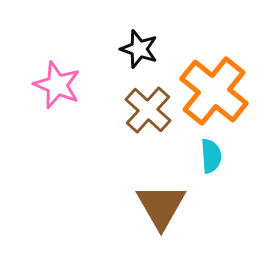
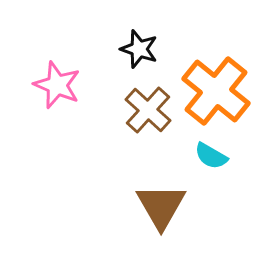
orange cross: moved 2 px right
cyan semicircle: rotated 124 degrees clockwise
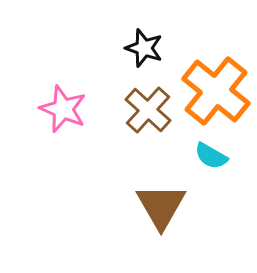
black star: moved 5 px right, 1 px up
pink star: moved 6 px right, 24 px down
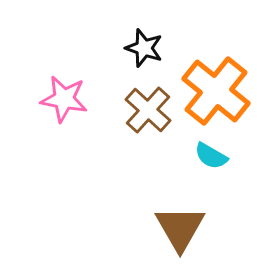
pink star: moved 1 px right, 10 px up; rotated 12 degrees counterclockwise
brown triangle: moved 19 px right, 22 px down
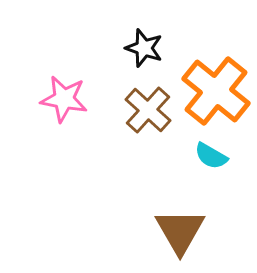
brown triangle: moved 3 px down
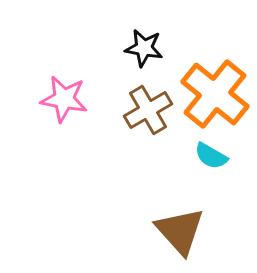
black star: rotated 9 degrees counterclockwise
orange cross: moved 1 px left, 3 px down
brown cross: rotated 18 degrees clockwise
brown triangle: rotated 12 degrees counterclockwise
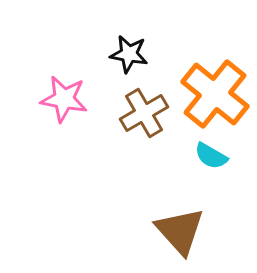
black star: moved 15 px left, 6 px down
brown cross: moved 4 px left, 3 px down
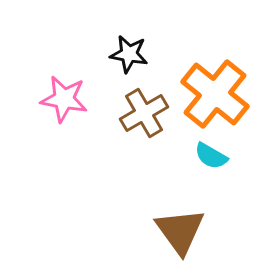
brown triangle: rotated 6 degrees clockwise
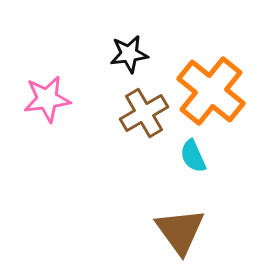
black star: rotated 18 degrees counterclockwise
orange cross: moved 4 px left, 3 px up
pink star: moved 17 px left; rotated 18 degrees counterclockwise
cyan semicircle: moved 18 px left; rotated 36 degrees clockwise
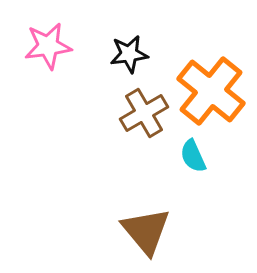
pink star: moved 1 px right, 53 px up
brown triangle: moved 34 px left; rotated 4 degrees counterclockwise
